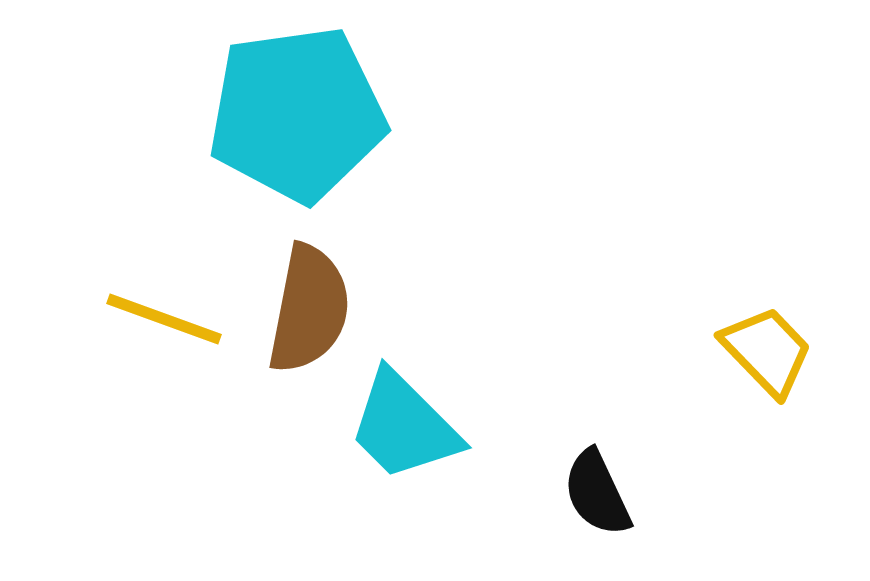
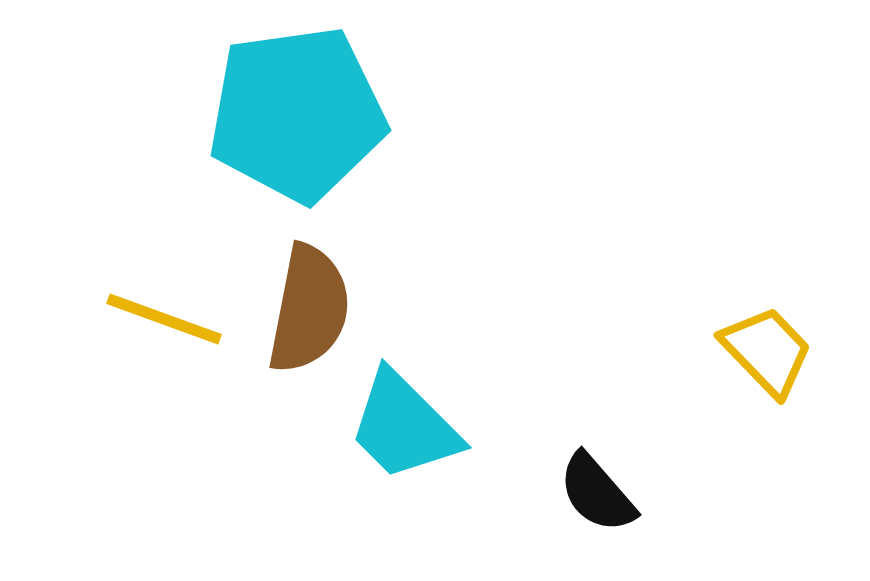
black semicircle: rotated 16 degrees counterclockwise
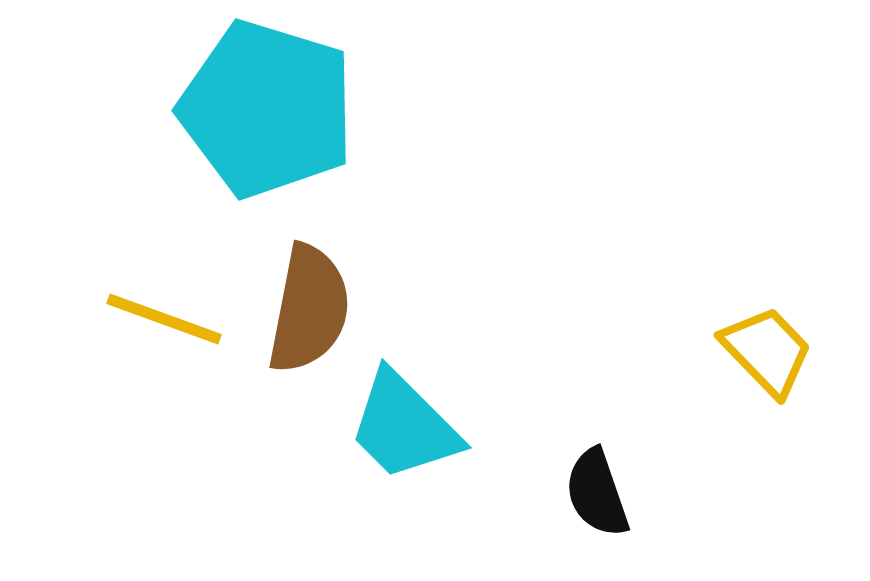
cyan pentagon: moved 30 px left, 5 px up; rotated 25 degrees clockwise
black semicircle: rotated 22 degrees clockwise
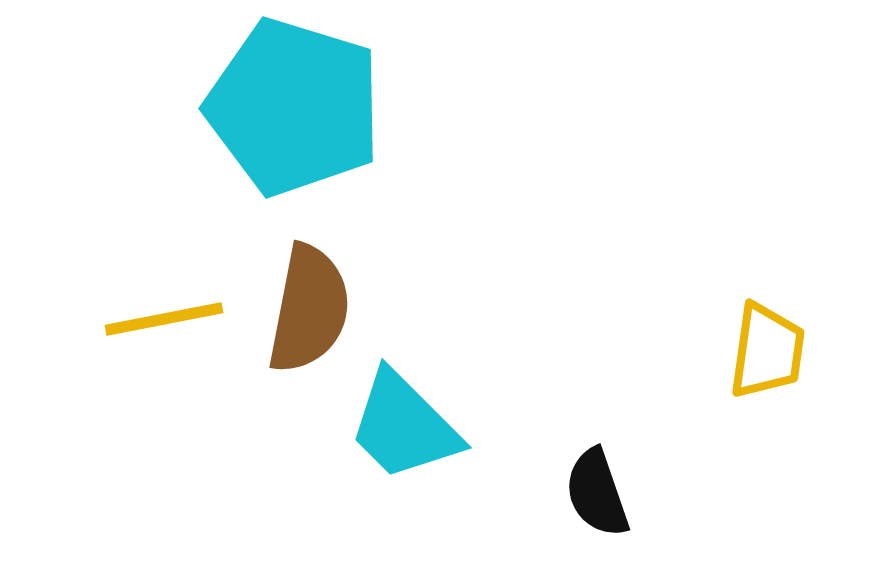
cyan pentagon: moved 27 px right, 2 px up
yellow line: rotated 31 degrees counterclockwise
yellow trapezoid: rotated 52 degrees clockwise
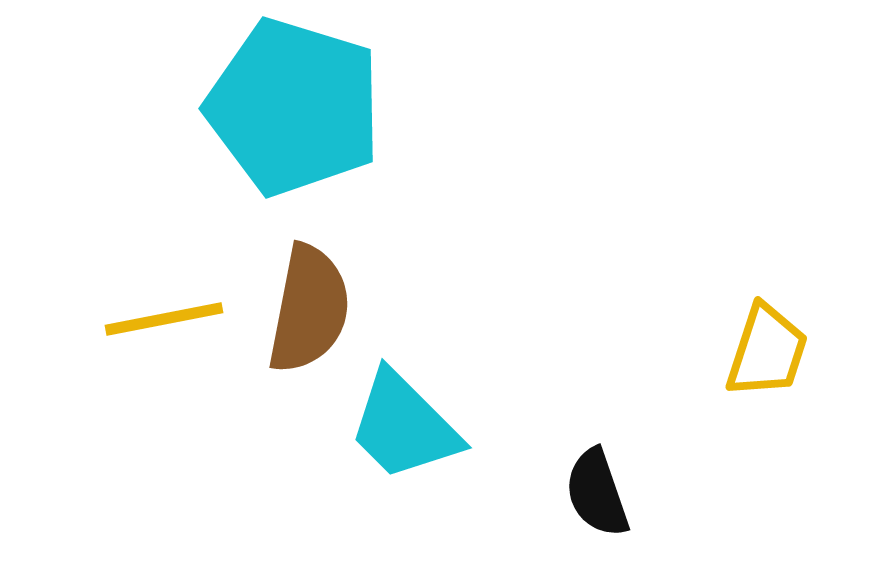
yellow trapezoid: rotated 10 degrees clockwise
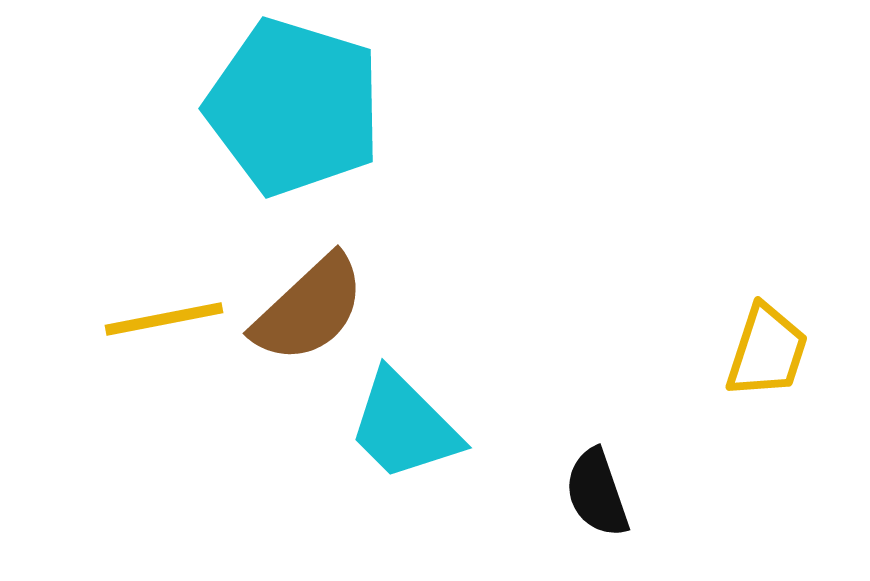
brown semicircle: rotated 36 degrees clockwise
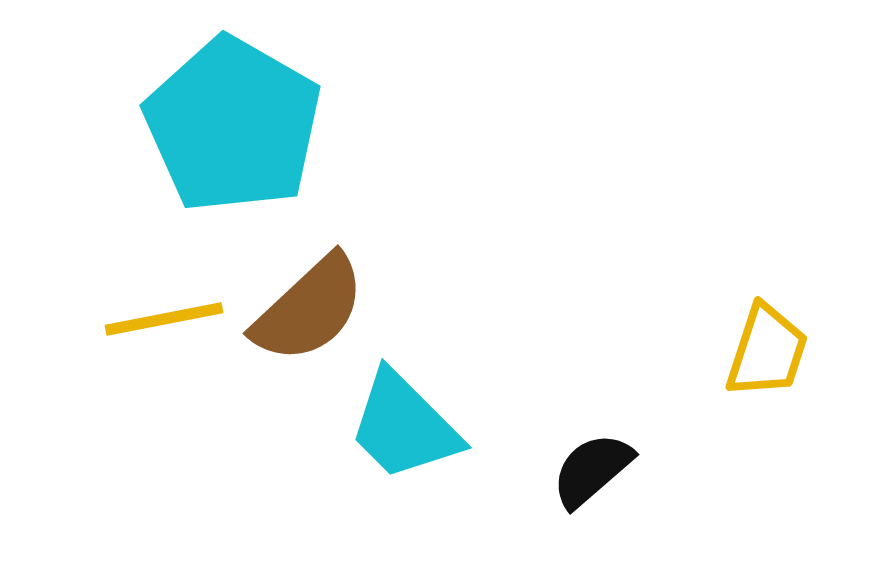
cyan pentagon: moved 61 px left, 18 px down; rotated 13 degrees clockwise
black semicircle: moved 5 px left, 23 px up; rotated 68 degrees clockwise
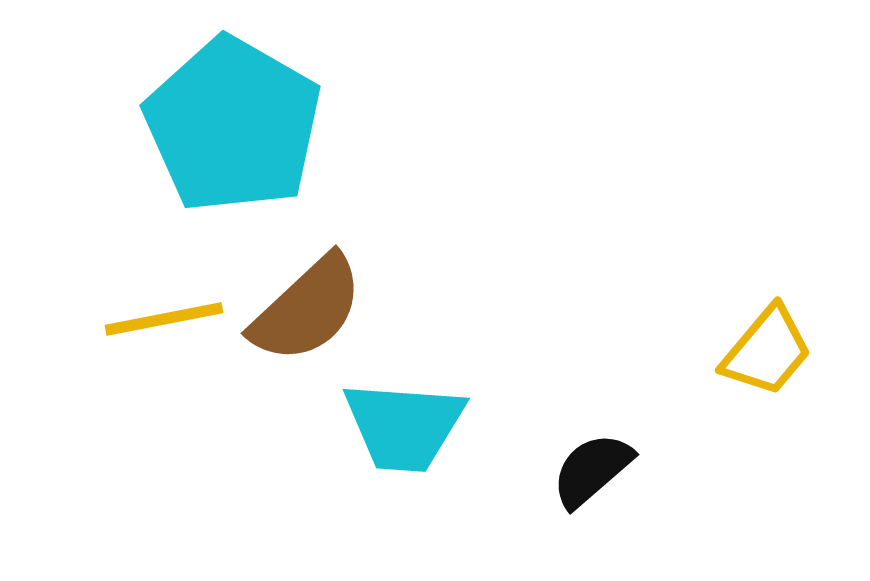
brown semicircle: moved 2 px left
yellow trapezoid: rotated 22 degrees clockwise
cyan trapezoid: rotated 41 degrees counterclockwise
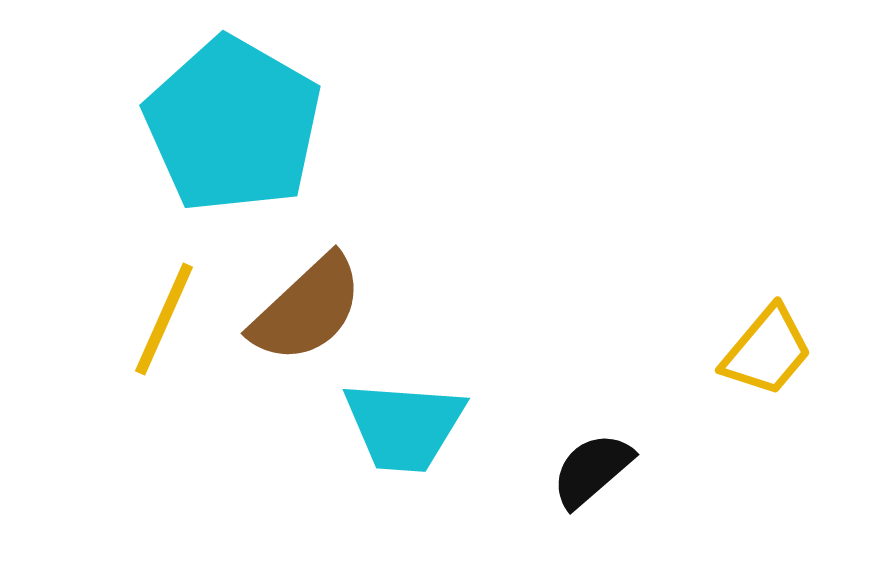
yellow line: rotated 55 degrees counterclockwise
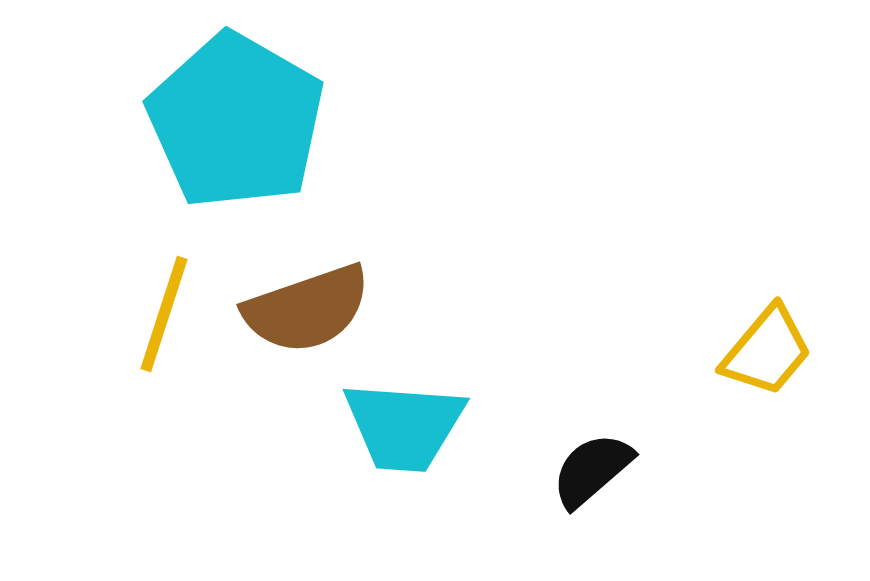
cyan pentagon: moved 3 px right, 4 px up
brown semicircle: rotated 24 degrees clockwise
yellow line: moved 5 px up; rotated 6 degrees counterclockwise
